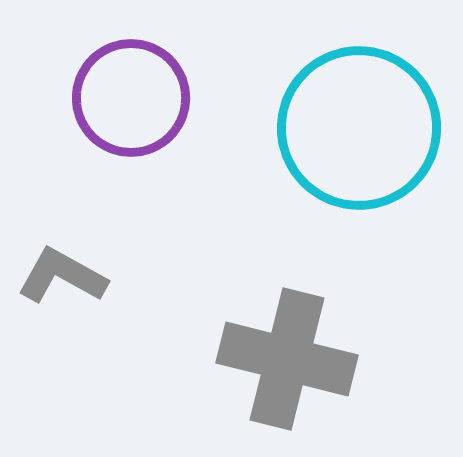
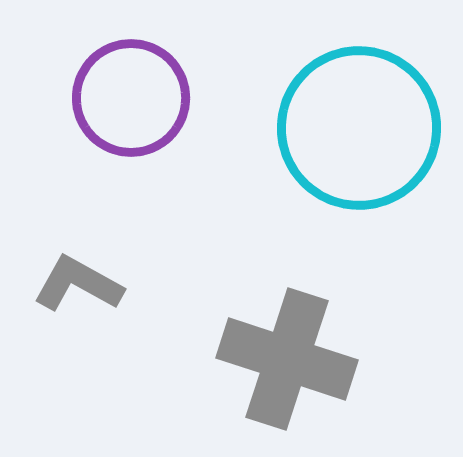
gray L-shape: moved 16 px right, 8 px down
gray cross: rotated 4 degrees clockwise
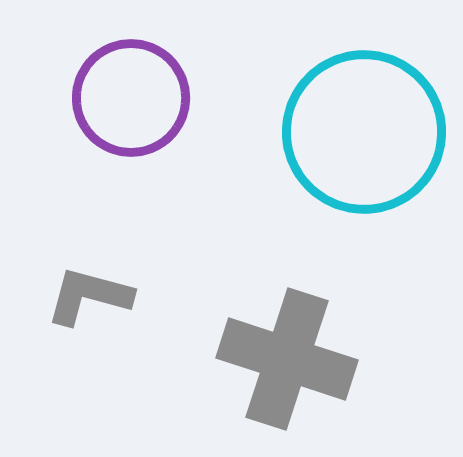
cyan circle: moved 5 px right, 4 px down
gray L-shape: moved 11 px right, 12 px down; rotated 14 degrees counterclockwise
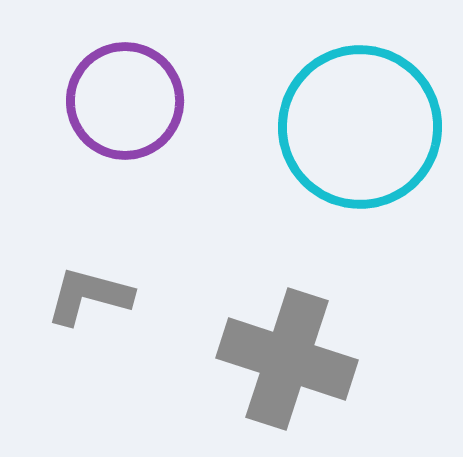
purple circle: moved 6 px left, 3 px down
cyan circle: moved 4 px left, 5 px up
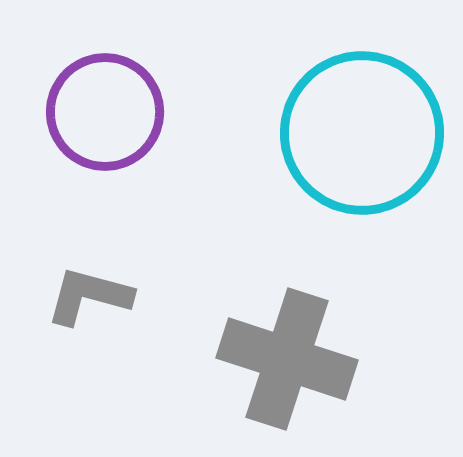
purple circle: moved 20 px left, 11 px down
cyan circle: moved 2 px right, 6 px down
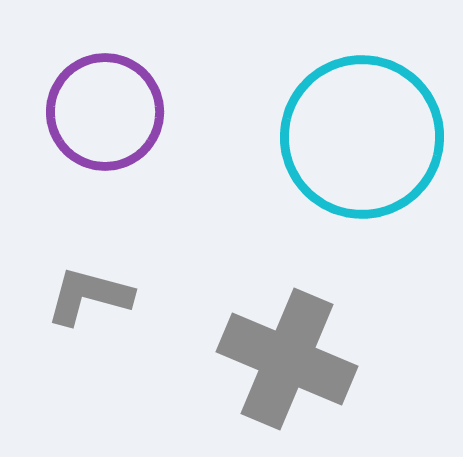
cyan circle: moved 4 px down
gray cross: rotated 5 degrees clockwise
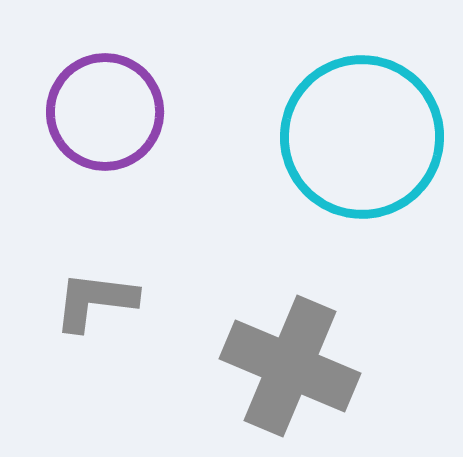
gray L-shape: moved 6 px right, 5 px down; rotated 8 degrees counterclockwise
gray cross: moved 3 px right, 7 px down
